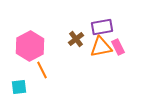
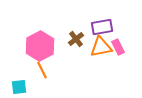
pink hexagon: moved 10 px right
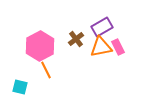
purple rectangle: rotated 20 degrees counterclockwise
orange line: moved 4 px right
cyan square: moved 1 px right; rotated 21 degrees clockwise
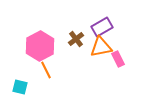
pink rectangle: moved 12 px down
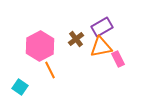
orange line: moved 4 px right
cyan square: rotated 21 degrees clockwise
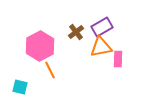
brown cross: moved 7 px up
pink rectangle: rotated 28 degrees clockwise
cyan square: rotated 21 degrees counterclockwise
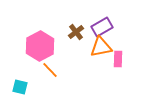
orange line: rotated 18 degrees counterclockwise
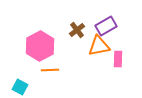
purple rectangle: moved 4 px right, 1 px up
brown cross: moved 1 px right, 2 px up
orange triangle: moved 2 px left, 1 px up
orange line: rotated 48 degrees counterclockwise
cyan square: rotated 14 degrees clockwise
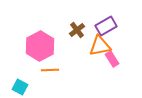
orange triangle: moved 1 px right
pink rectangle: moved 6 px left; rotated 35 degrees counterclockwise
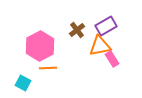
orange line: moved 2 px left, 2 px up
cyan square: moved 3 px right, 4 px up
